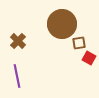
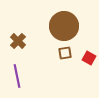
brown circle: moved 2 px right, 2 px down
brown square: moved 14 px left, 10 px down
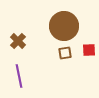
red square: moved 8 px up; rotated 32 degrees counterclockwise
purple line: moved 2 px right
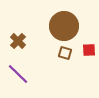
brown square: rotated 24 degrees clockwise
purple line: moved 1 px left, 2 px up; rotated 35 degrees counterclockwise
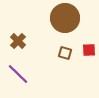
brown circle: moved 1 px right, 8 px up
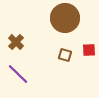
brown cross: moved 2 px left, 1 px down
brown square: moved 2 px down
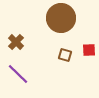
brown circle: moved 4 px left
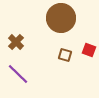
red square: rotated 24 degrees clockwise
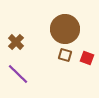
brown circle: moved 4 px right, 11 px down
red square: moved 2 px left, 8 px down
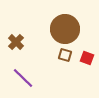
purple line: moved 5 px right, 4 px down
